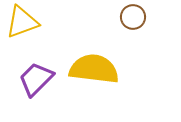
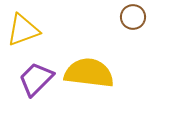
yellow triangle: moved 1 px right, 8 px down
yellow semicircle: moved 5 px left, 4 px down
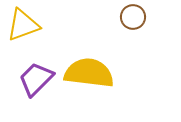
yellow triangle: moved 5 px up
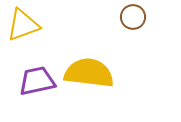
purple trapezoid: moved 1 px right, 2 px down; rotated 33 degrees clockwise
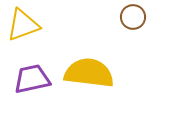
purple trapezoid: moved 5 px left, 2 px up
